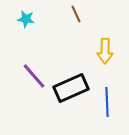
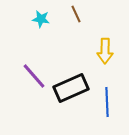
cyan star: moved 15 px right
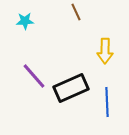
brown line: moved 2 px up
cyan star: moved 16 px left, 2 px down; rotated 12 degrees counterclockwise
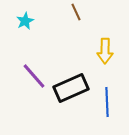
cyan star: rotated 24 degrees counterclockwise
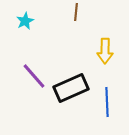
brown line: rotated 30 degrees clockwise
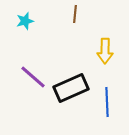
brown line: moved 1 px left, 2 px down
cyan star: rotated 12 degrees clockwise
purple line: moved 1 px left, 1 px down; rotated 8 degrees counterclockwise
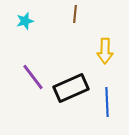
purple line: rotated 12 degrees clockwise
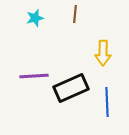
cyan star: moved 10 px right, 3 px up
yellow arrow: moved 2 px left, 2 px down
purple line: moved 1 px right, 1 px up; rotated 56 degrees counterclockwise
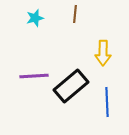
black rectangle: moved 2 px up; rotated 16 degrees counterclockwise
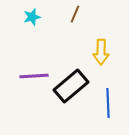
brown line: rotated 18 degrees clockwise
cyan star: moved 3 px left, 1 px up
yellow arrow: moved 2 px left, 1 px up
blue line: moved 1 px right, 1 px down
